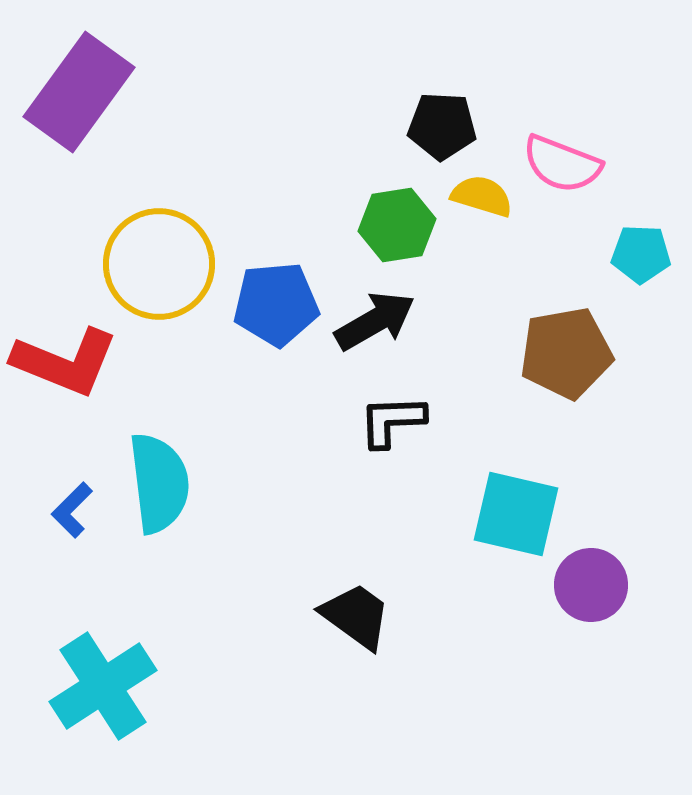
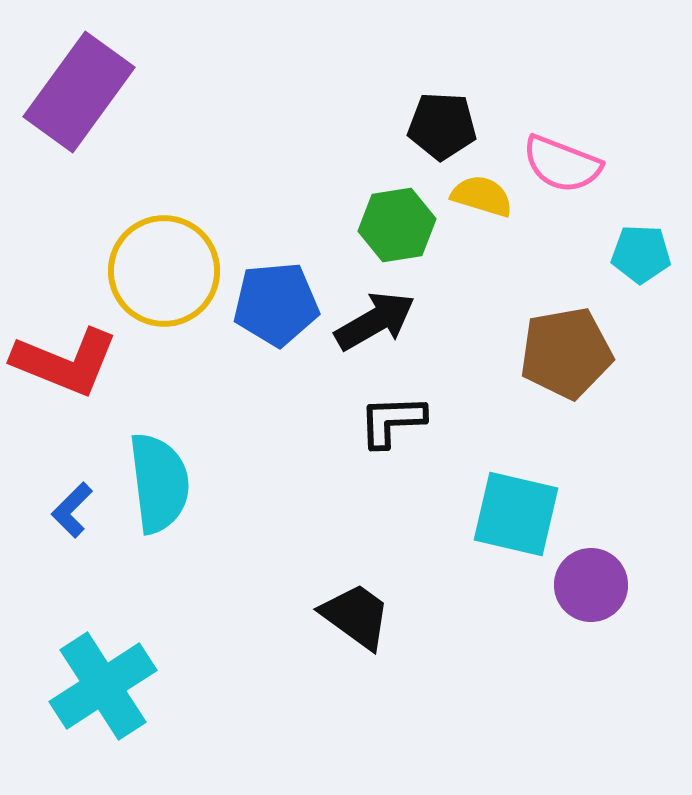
yellow circle: moved 5 px right, 7 px down
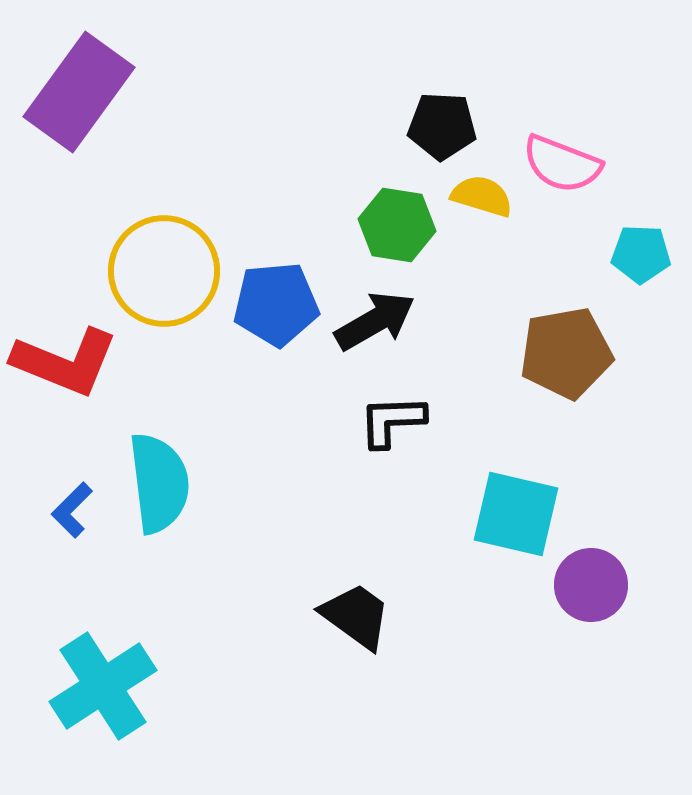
green hexagon: rotated 18 degrees clockwise
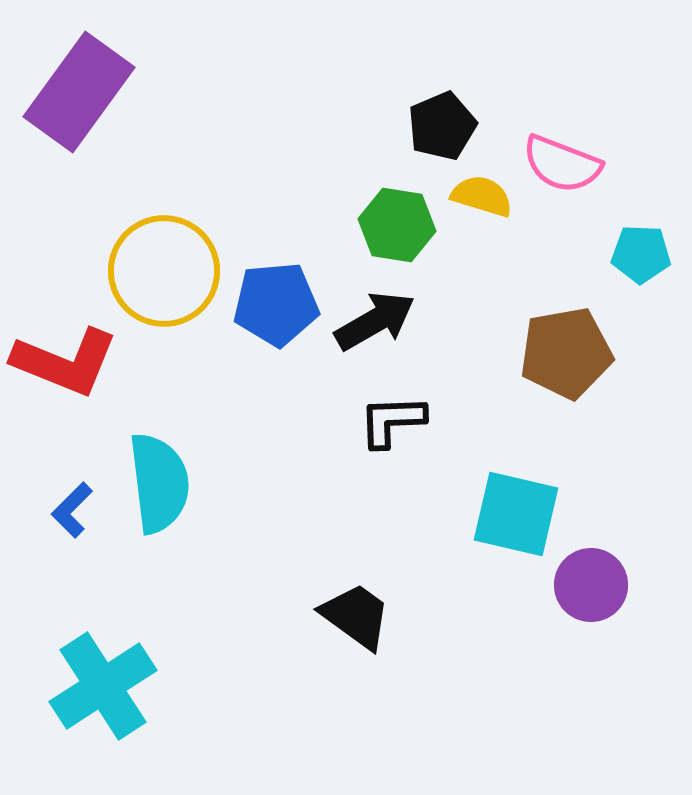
black pentagon: rotated 26 degrees counterclockwise
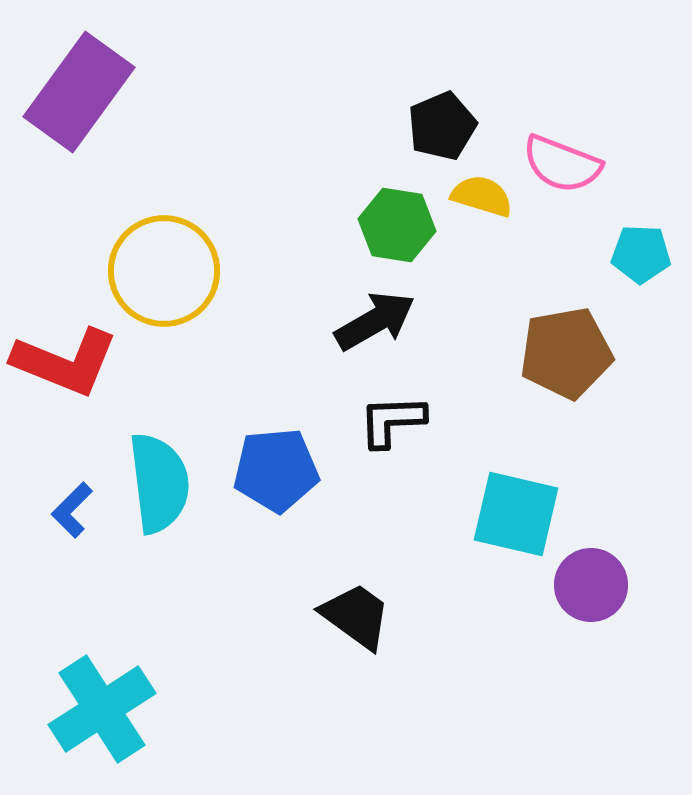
blue pentagon: moved 166 px down
cyan cross: moved 1 px left, 23 px down
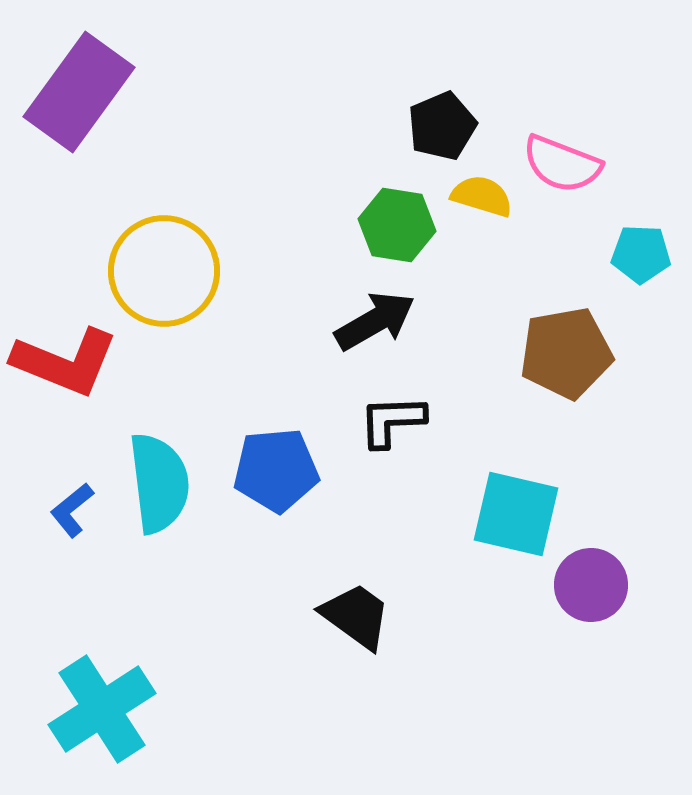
blue L-shape: rotated 6 degrees clockwise
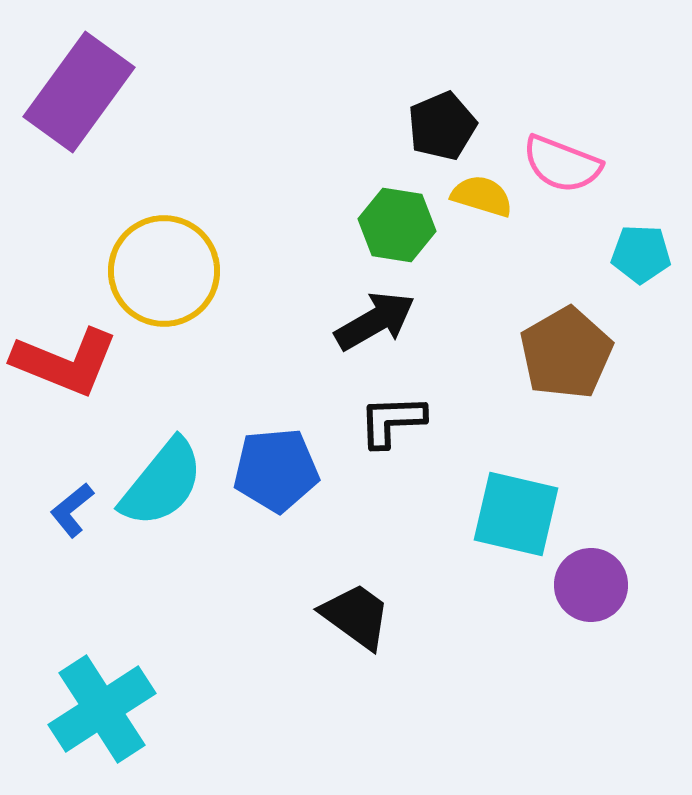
brown pentagon: rotated 20 degrees counterclockwise
cyan semicircle: moved 3 px right; rotated 46 degrees clockwise
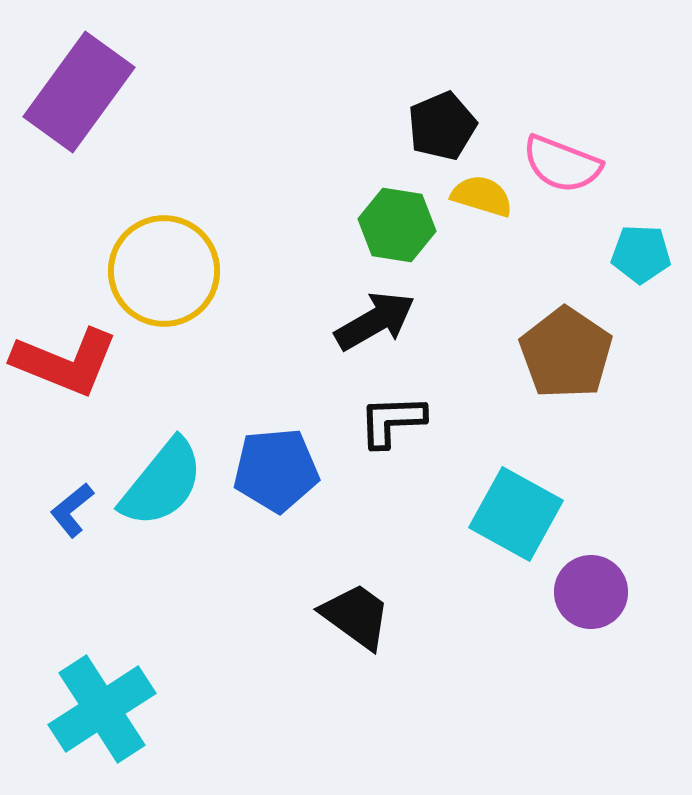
brown pentagon: rotated 8 degrees counterclockwise
cyan square: rotated 16 degrees clockwise
purple circle: moved 7 px down
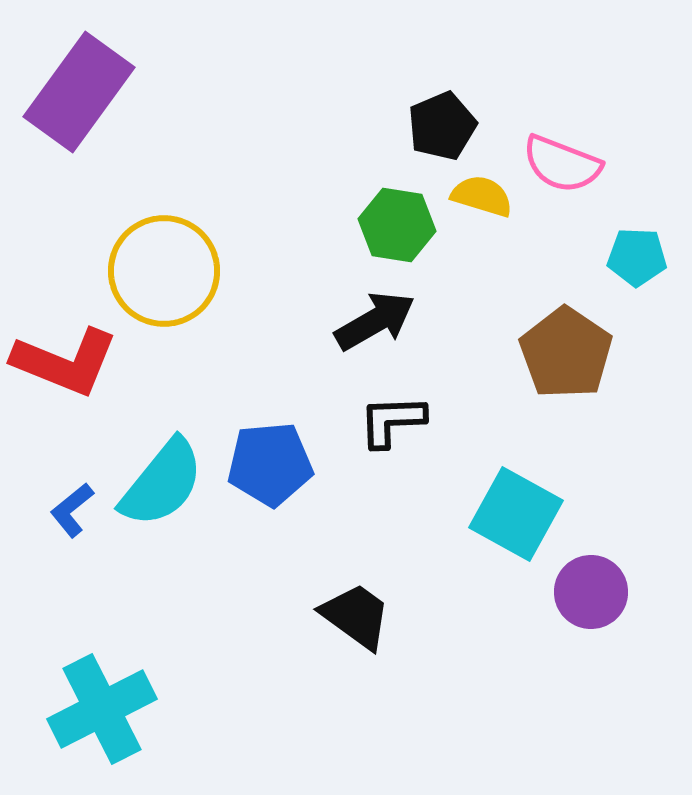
cyan pentagon: moved 4 px left, 3 px down
blue pentagon: moved 6 px left, 6 px up
cyan cross: rotated 6 degrees clockwise
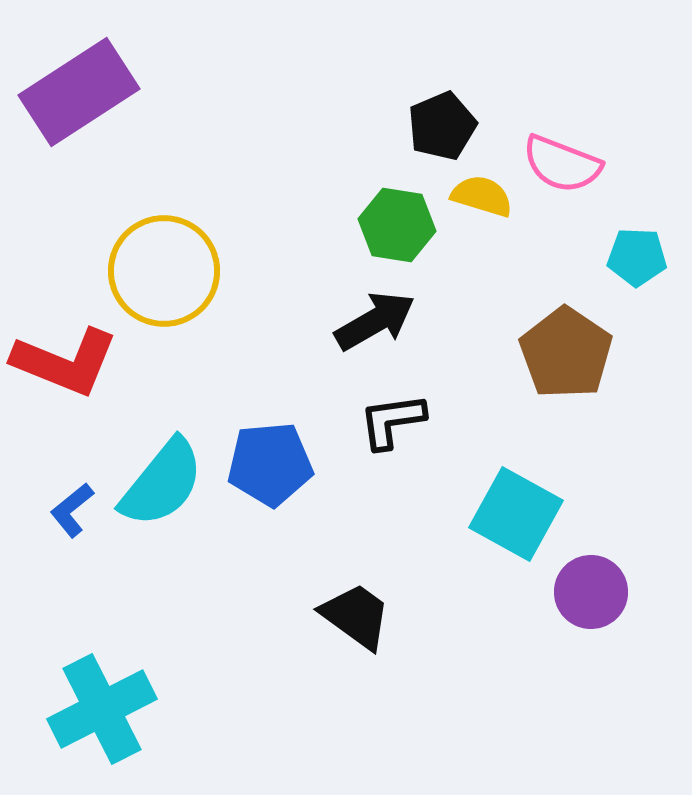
purple rectangle: rotated 21 degrees clockwise
black L-shape: rotated 6 degrees counterclockwise
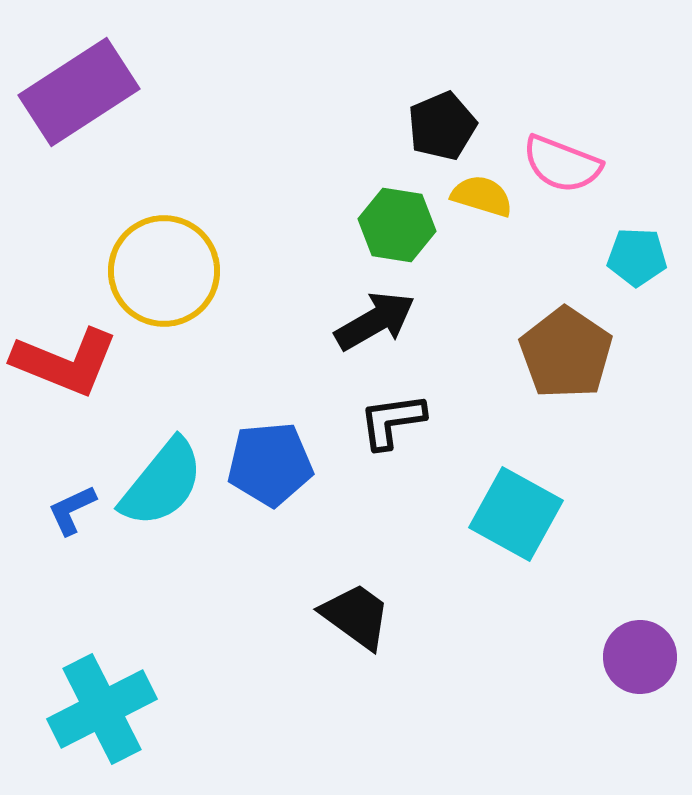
blue L-shape: rotated 14 degrees clockwise
purple circle: moved 49 px right, 65 px down
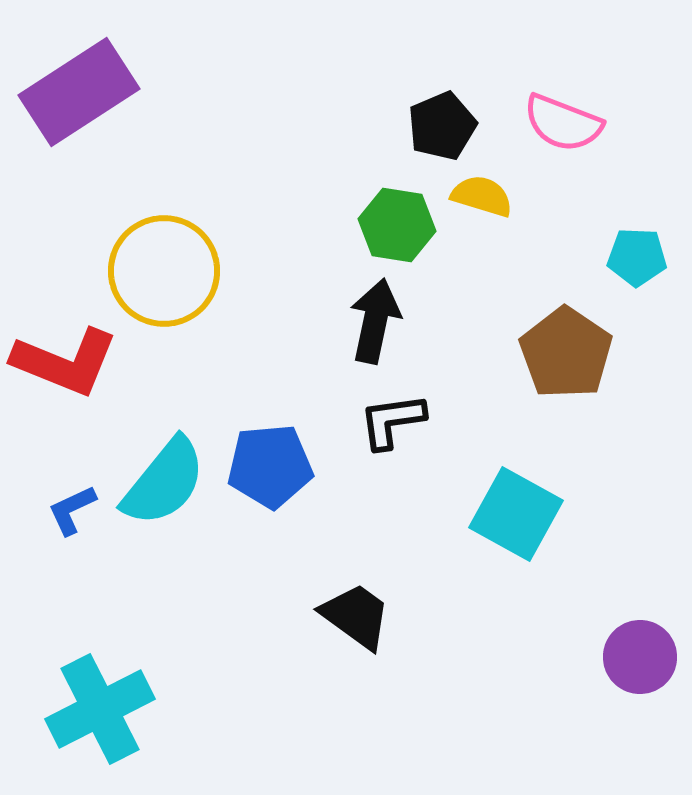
pink semicircle: moved 1 px right, 41 px up
black arrow: rotated 48 degrees counterclockwise
blue pentagon: moved 2 px down
cyan semicircle: moved 2 px right, 1 px up
cyan cross: moved 2 px left
